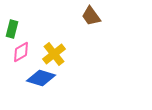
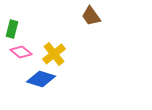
pink diamond: rotated 70 degrees clockwise
blue diamond: moved 1 px down
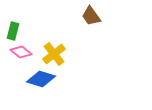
green rectangle: moved 1 px right, 2 px down
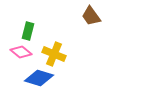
green rectangle: moved 15 px right
yellow cross: rotated 30 degrees counterclockwise
blue diamond: moved 2 px left, 1 px up
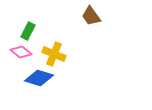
green rectangle: rotated 12 degrees clockwise
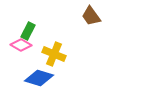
pink diamond: moved 7 px up; rotated 10 degrees counterclockwise
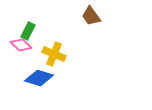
pink diamond: rotated 15 degrees clockwise
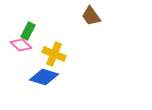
blue diamond: moved 5 px right, 1 px up
